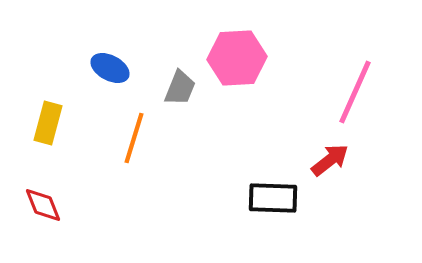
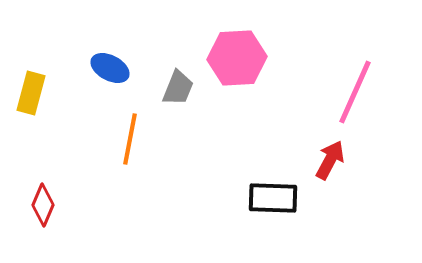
gray trapezoid: moved 2 px left
yellow rectangle: moved 17 px left, 30 px up
orange line: moved 4 px left, 1 px down; rotated 6 degrees counterclockwise
red arrow: rotated 24 degrees counterclockwise
red diamond: rotated 45 degrees clockwise
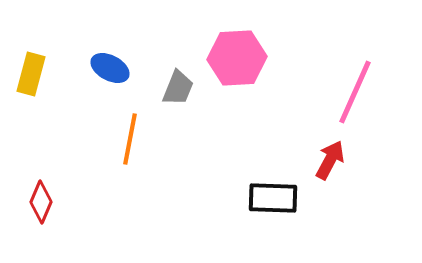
yellow rectangle: moved 19 px up
red diamond: moved 2 px left, 3 px up
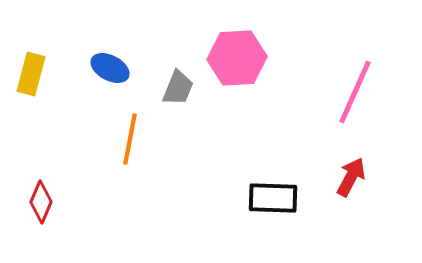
red arrow: moved 21 px right, 17 px down
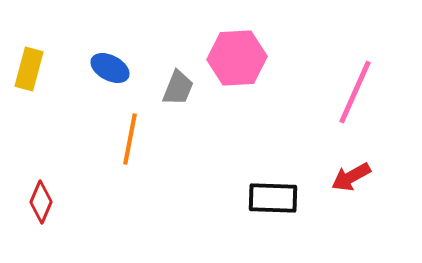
yellow rectangle: moved 2 px left, 5 px up
red arrow: rotated 147 degrees counterclockwise
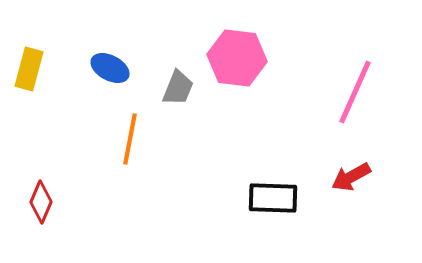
pink hexagon: rotated 10 degrees clockwise
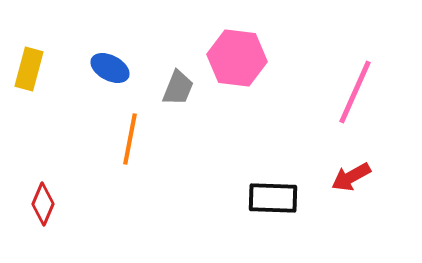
red diamond: moved 2 px right, 2 px down
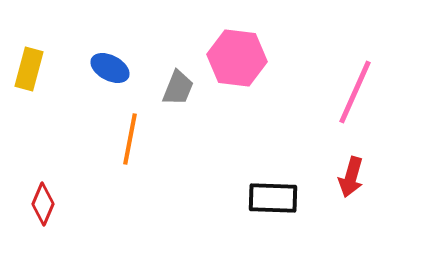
red arrow: rotated 45 degrees counterclockwise
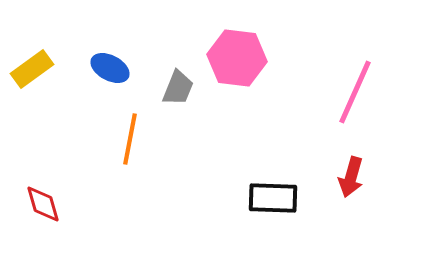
yellow rectangle: moved 3 px right; rotated 39 degrees clockwise
red diamond: rotated 39 degrees counterclockwise
